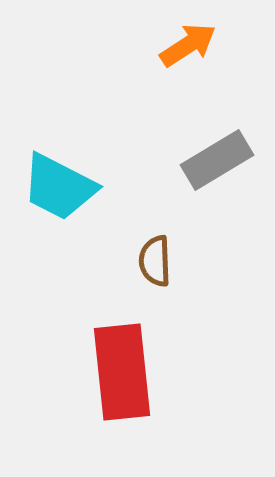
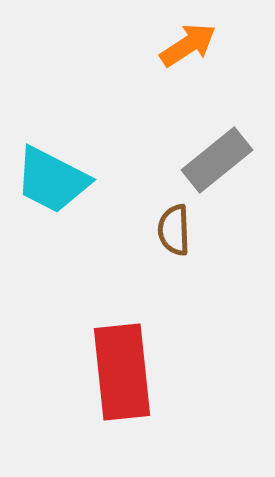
gray rectangle: rotated 8 degrees counterclockwise
cyan trapezoid: moved 7 px left, 7 px up
brown semicircle: moved 19 px right, 31 px up
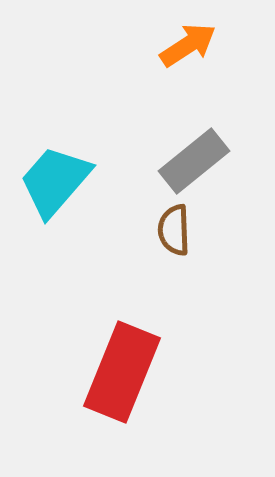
gray rectangle: moved 23 px left, 1 px down
cyan trapezoid: moved 3 px right, 1 px down; rotated 104 degrees clockwise
red rectangle: rotated 28 degrees clockwise
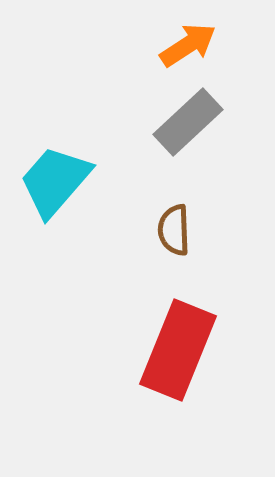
gray rectangle: moved 6 px left, 39 px up; rotated 4 degrees counterclockwise
red rectangle: moved 56 px right, 22 px up
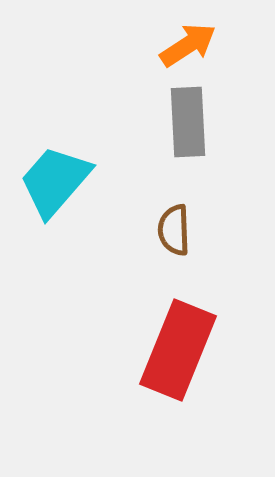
gray rectangle: rotated 50 degrees counterclockwise
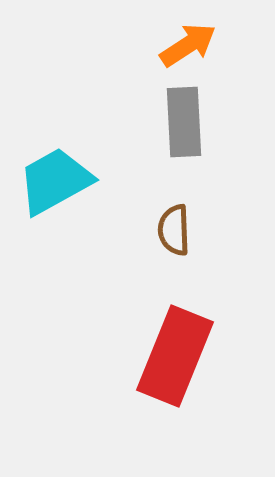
gray rectangle: moved 4 px left
cyan trapezoid: rotated 20 degrees clockwise
red rectangle: moved 3 px left, 6 px down
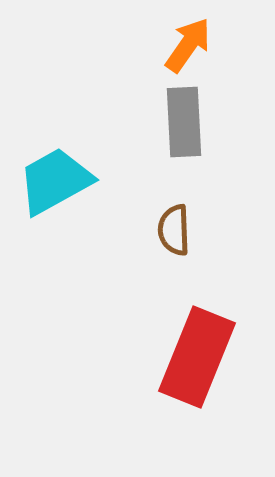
orange arrow: rotated 22 degrees counterclockwise
red rectangle: moved 22 px right, 1 px down
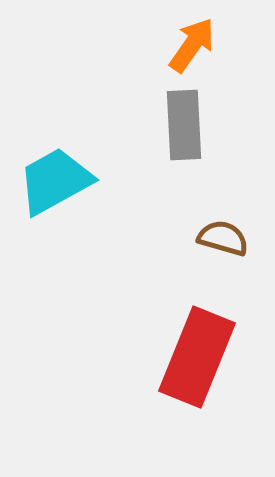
orange arrow: moved 4 px right
gray rectangle: moved 3 px down
brown semicircle: moved 49 px right, 8 px down; rotated 108 degrees clockwise
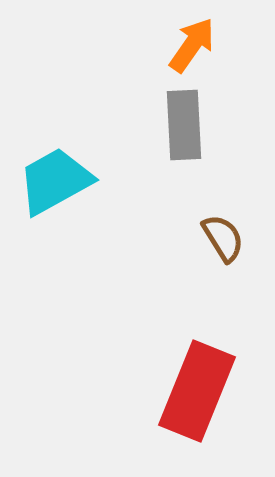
brown semicircle: rotated 42 degrees clockwise
red rectangle: moved 34 px down
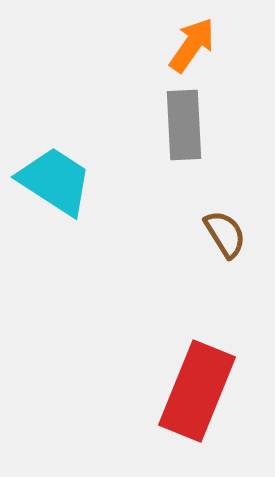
cyan trapezoid: rotated 62 degrees clockwise
brown semicircle: moved 2 px right, 4 px up
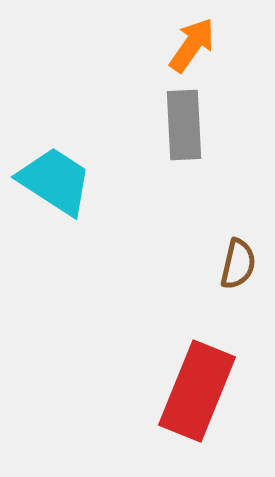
brown semicircle: moved 13 px right, 30 px down; rotated 45 degrees clockwise
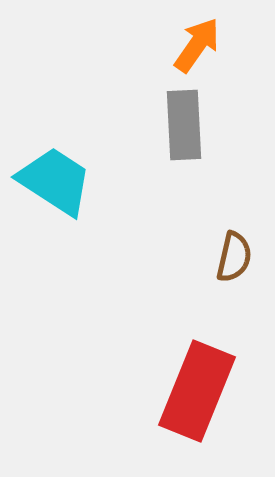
orange arrow: moved 5 px right
brown semicircle: moved 4 px left, 7 px up
